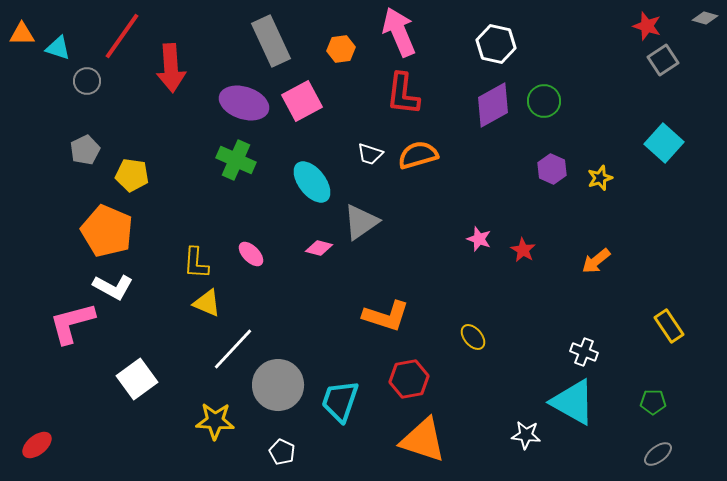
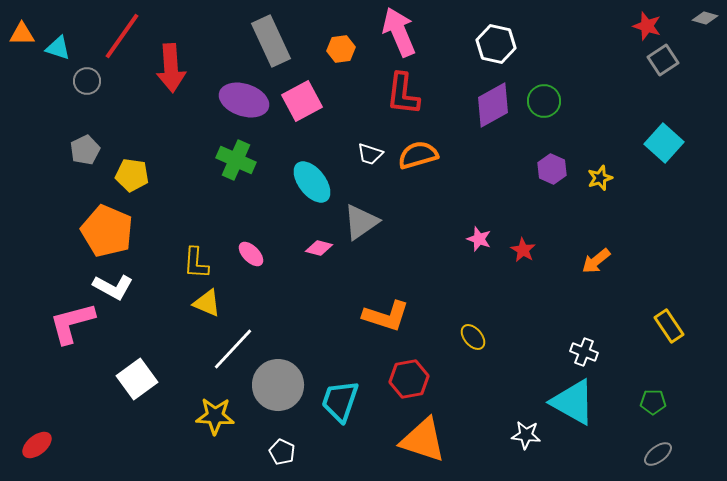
purple ellipse at (244, 103): moved 3 px up
yellow star at (215, 421): moved 5 px up
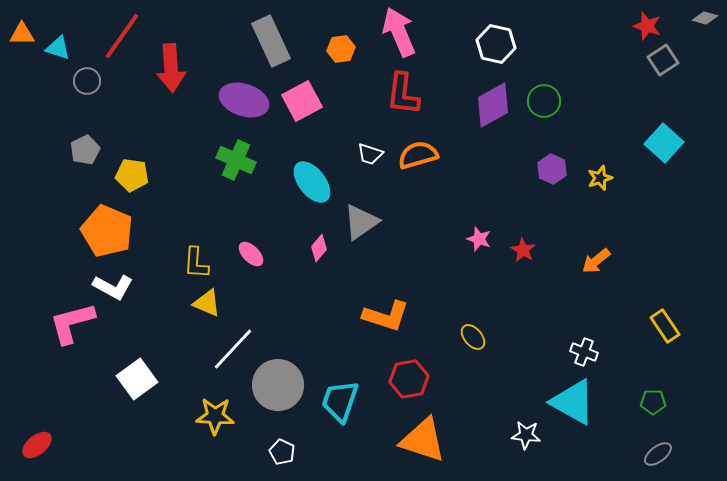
pink diamond at (319, 248): rotated 64 degrees counterclockwise
yellow rectangle at (669, 326): moved 4 px left
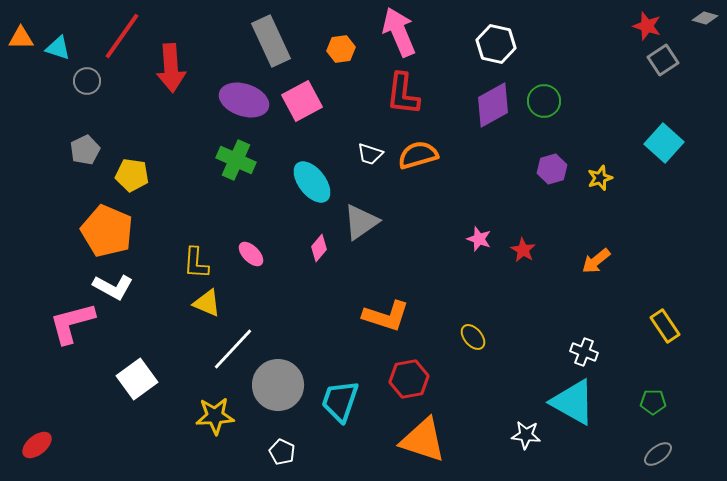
orange triangle at (22, 34): moved 1 px left, 4 px down
purple hexagon at (552, 169): rotated 20 degrees clockwise
yellow star at (215, 416): rotated 6 degrees counterclockwise
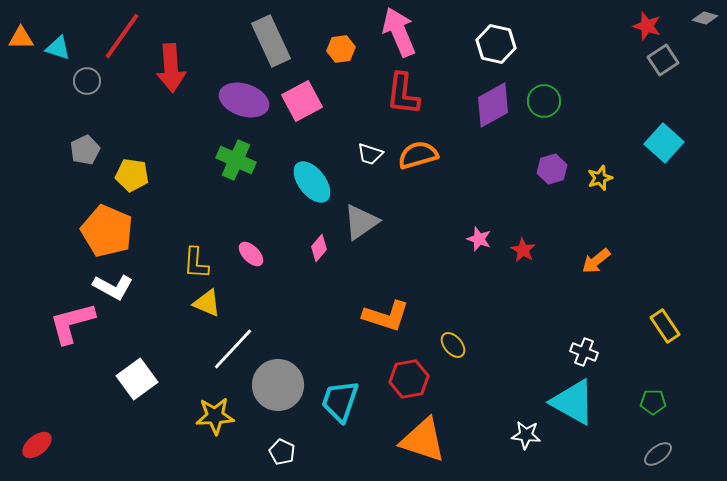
yellow ellipse at (473, 337): moved 20 px left, 8 px down
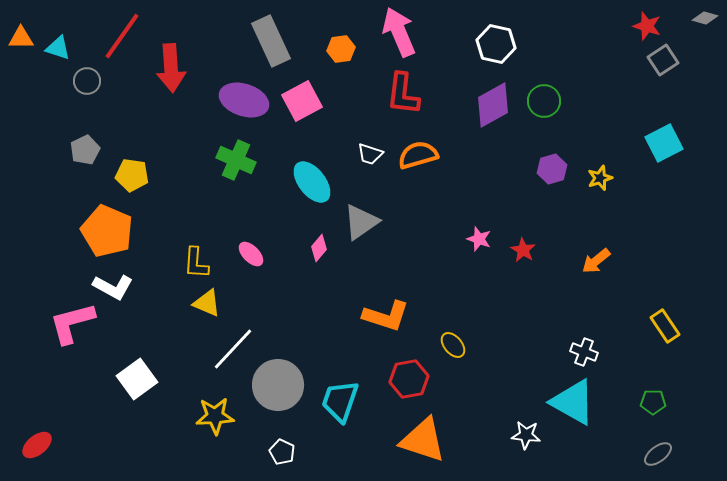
cyan square at (664, 143): rotated 21 degrees clockwise
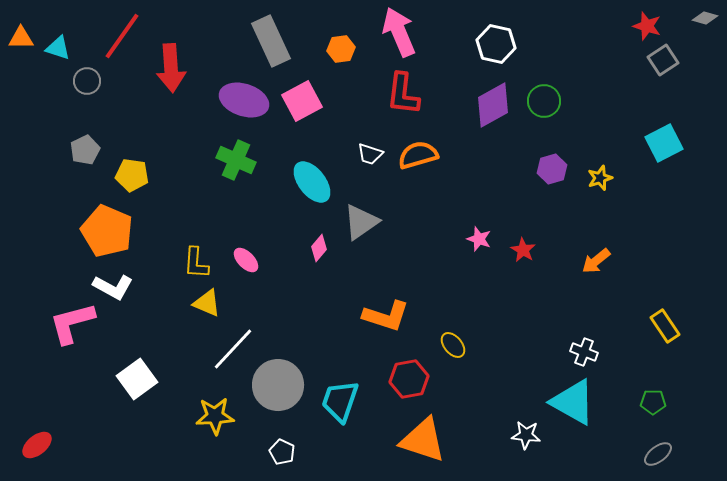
pink ellipse at (251, 254): moved 5 px left, 6 px down
